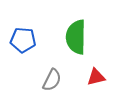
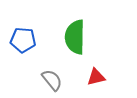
green semicircle: moved 1 px left
gray semicircle: rotated 65 degrees counterclockwise
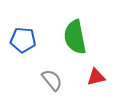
green semicircle: rotated 12 degrees counterclockwise
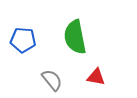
red triangle: rotated 24 degrees clockwise
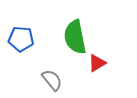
blue pentagon: moved 2 px left, 1 px up
red triangle: moved 1 px right, 14 px up; rotated 42 degrees counterclockwise
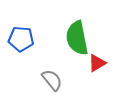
green semicircle: moved 2 px right, 1 px down
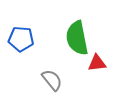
red triangle: rotated 24 degrees clockwise
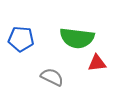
green semicircle: rotated 72 degrees counterclockwise
gray semicircle: moved 3 px up; rotated 25 degrees counterclockwise
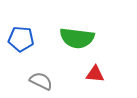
red triangle: moved 2 px left, 11 px down; rotated 12 degrees clockwise
gray semicircle: moved 11 px left, 4 px down
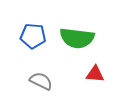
blue pentagon: moved 12 px right, 3 px up
